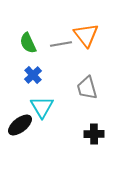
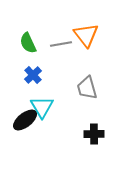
black ellipse: moved 5 px right, 5 px up
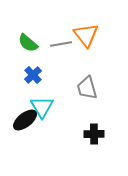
green semicircle: rotated 25 degrees counterclockwise
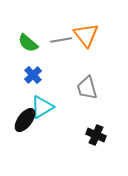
gray line: moved 4 px up
cyan triangle: rotated 30 degrees clockwise
black ellipse: rotated 15 degrees counterclockwise
black cross: moved 2 px right, 1 px down; rotated 24 degrees clockwise
